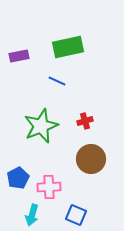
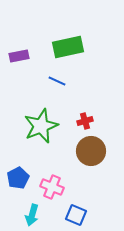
brown circle: moved 8 px up
pink cross: moved 3 px right; rotated 25 degrees clockwise
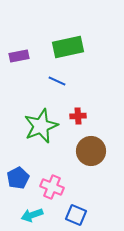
red cross: moved 7 px left, 5 px up; rotated 14 degrees clockwise
cyan arrow: rotated 55 degrees clockwise
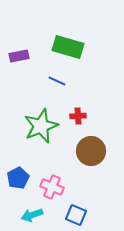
green rectangle: rotated 28 degrees clockwise
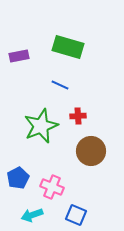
blue line: moved 3 px right, 4 px down
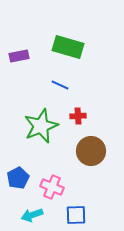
blue square: rotated 25 degrees counterclockwise
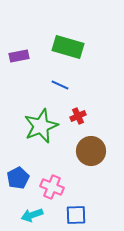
red cross: rotated 21 degrees counterclockwise
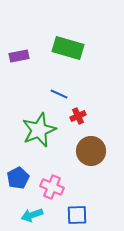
green rectangle: moved 1 px down
blue line: moved 1 px left, 9 px down
green star: moved 2 px left, 4 px down
blue square: moved 1 px right
